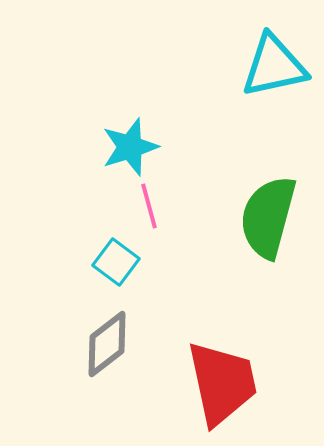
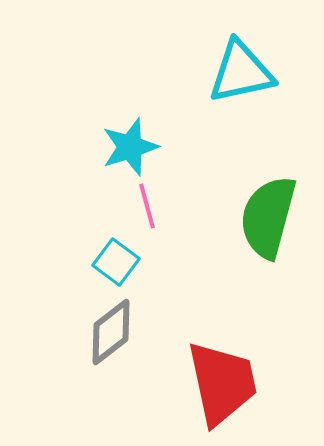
cyan triangle: moved 33 px left, 6 px down
pink line: moved 2 px left
gray diamond: moved 4 px right, 12 px up
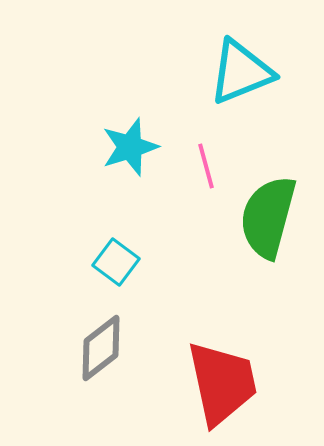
cyan triangle: rotated 10 degrees counterclockwise
pink line: moved 59 px right, 40 px up
gray diamond: moved 10 px left, 16 px down
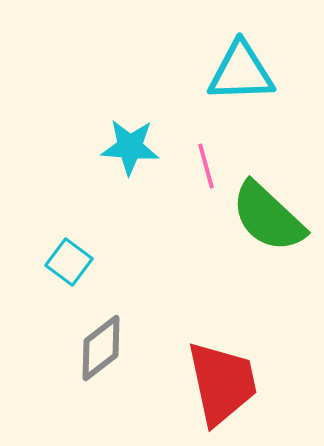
cyan triangle: rotated 20 degrees clockwise
cyan star: rotated 22 degrees clockwise
green semicircle: rotated 62 degrees counterclockwise
cyan square: moved 47 px left
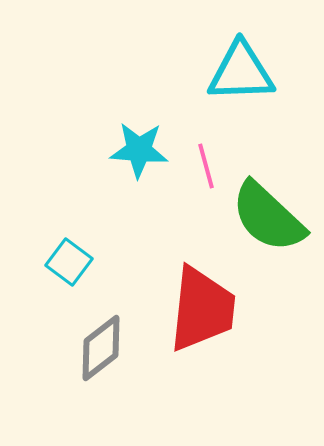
cyan star: moved 9 px right, 3 px down
red trapezoid: moved 20 px left, 74 px up; rotated 18 degrees clockwise
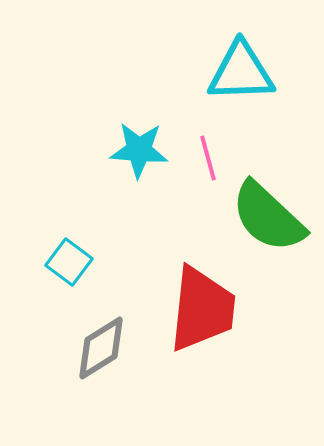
pink line: moved 2 px right, 8 px up
gray diamond: rotated 6 degrees clockwise
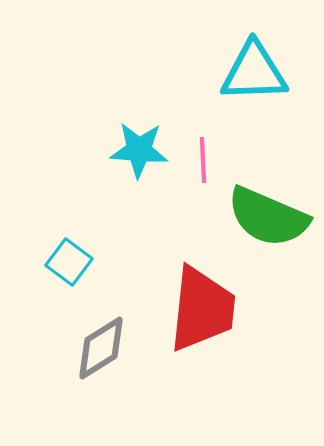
cyan triangle: moved 13 px right
pink line: moved 5 px left, 2 px down; rotated 12 degrees clockwise
green semicircle: rotated 20 degrees counterclockwise
